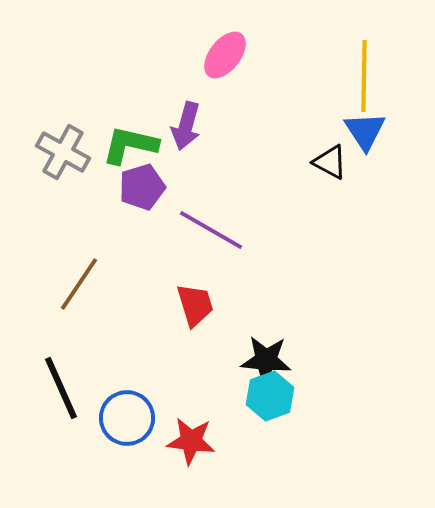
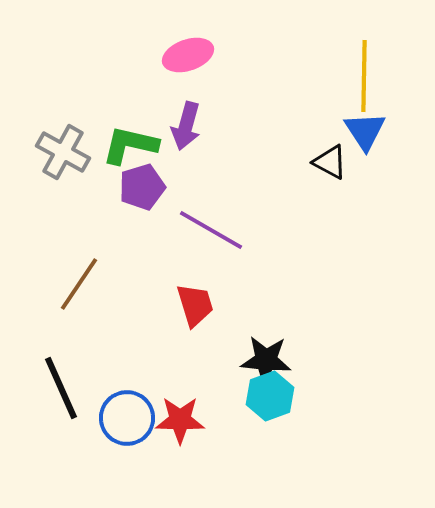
pink ellipse: moved 37 px left; rotated 33 degrees clockwise
red star: moved 11 px left, 21 px up; rotated 6 degrees counterclockwise
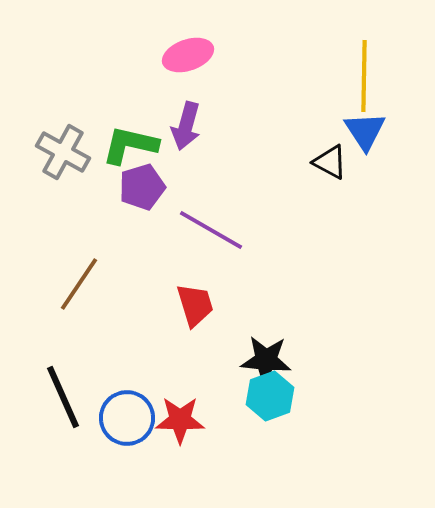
black line: moved 2 px right, 9 px down
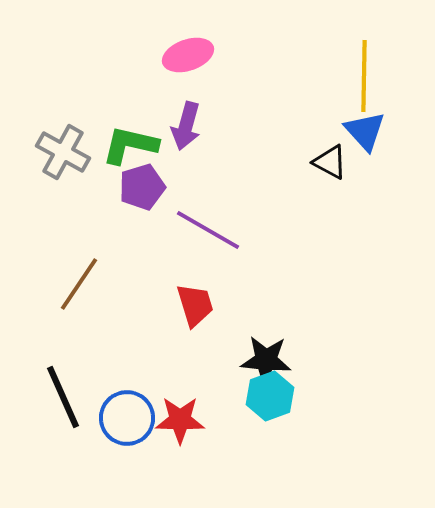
blue triangle: rotated 9 degrees counterclockwise
purple line: moved 3 px left
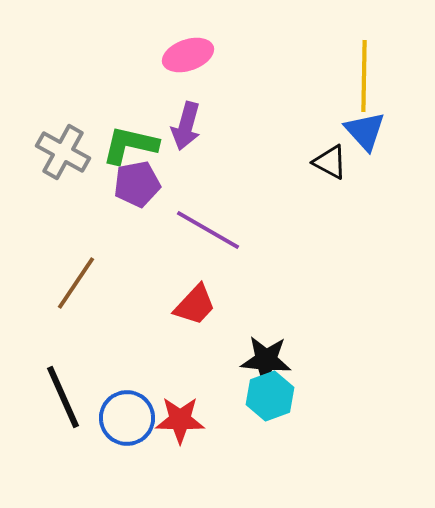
purple pentagon: moved 5 px left, 3 px up; rotated 6 degrees clockwise
brown line: moved 3 px left, 1 px up
red trapezoid: rotated 60 degrees clockwise
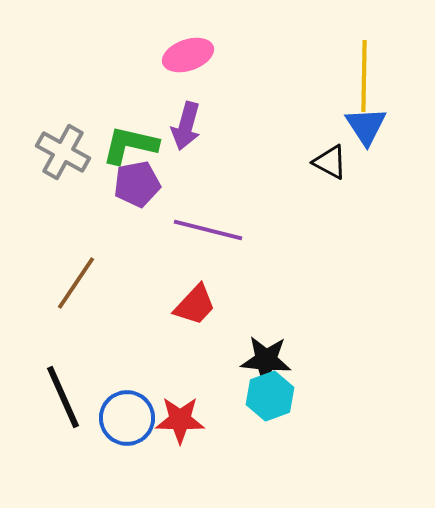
blue triangle: moved 1 px right, 5 px up; rotated 9 degrees clockwise
purple line: rotated 16 degrees counterclockwise
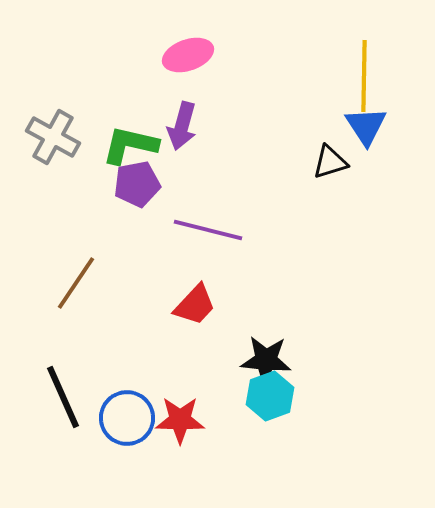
purple arrow: moved 4 px left
gray cross: moved 10 px left, 15 px up
black triangle: rotated 45 degrees counterclockwise
